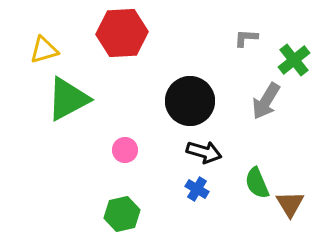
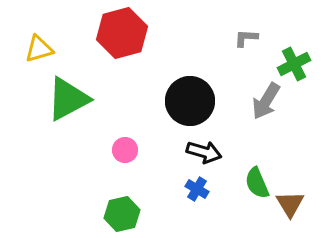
red hexagon: rotated 12 degrees counterclockwise
yellow triangle: moved 5 px left, 1 px up
green cross: moved 4 px down; rotated 12 degrees clockwise
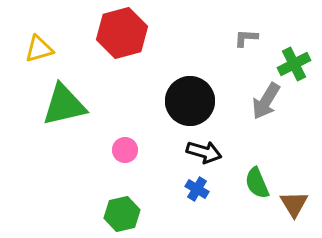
green triangle: moved 4 px left, 6 px down; rotated 15 degrees clockwise
brown triangle: moved 4 px right
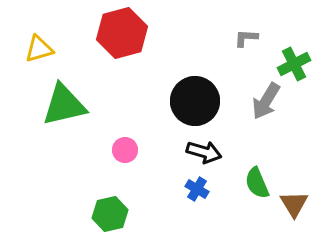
black circle: moved 5 px right
green hexagon: moved 12 px left
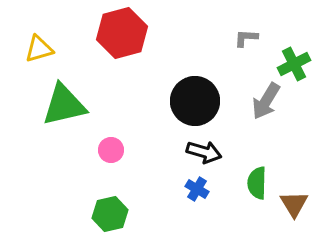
pink circle: moved 14 px left
green semicircle: rotated 24 degrees clockwise
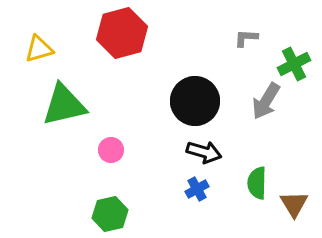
blue cross: rotated 30 degrees clockwise
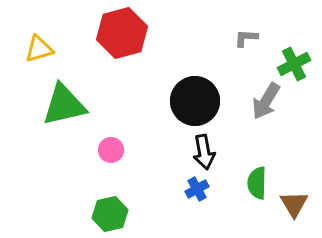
black arrow: rotated 64 degrees clockwise
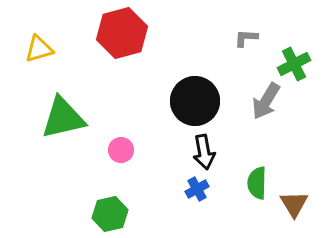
green triangle: moved 1 px left, 13 px down
pink circle: moved 10 px right
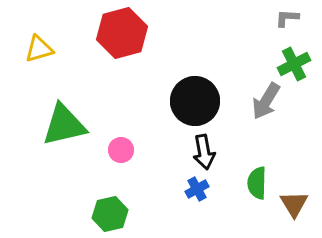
gray L-shape: moved 41 px right, 20 px up
green triangle: moved 1 px right, 7 px down
